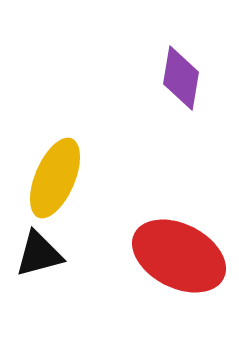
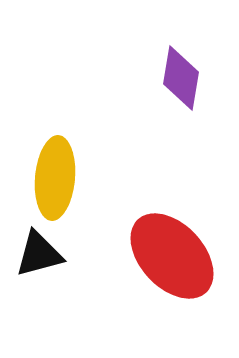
yellow ellipse: rotated 18 degrees counterclockwise
red ellipse: moved 7 px left; rotated 20 degrees clockwise
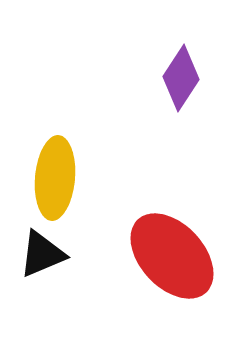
purple diamond: rotated 24 degrees clockwise
black triangle: moved 3 px right; rotated 8 degrees counterclockwise
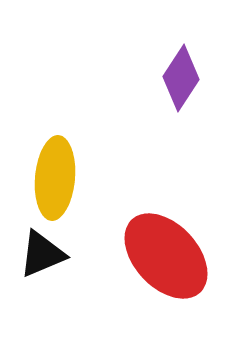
red ellipse: moved 6 px left
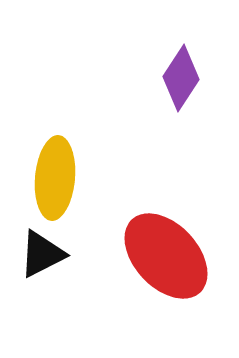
black triangle: rotated 4 degrees counterclockwise
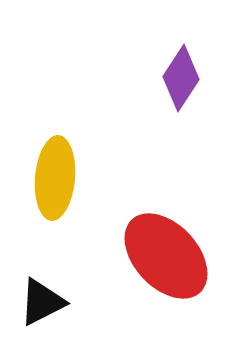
black triangle: moved 48 px down
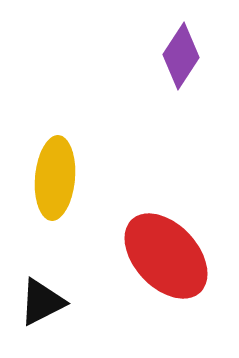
purple diamond: moved 22 px up
